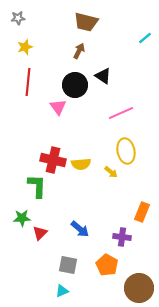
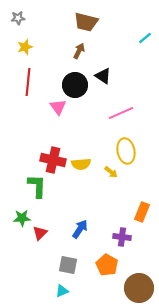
blue arrow: rotated 96 degrees counterclockwise
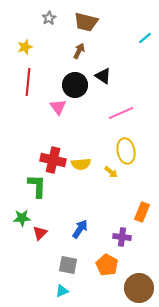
gray star: moved 31 px right; rotated 24 degrees counterclockwise
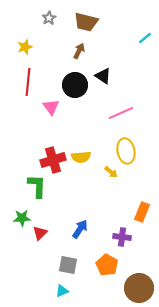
pink triangle: moved 7 px left
red cross: rotated 30 degrees counterclockwise
yellow semicircle: moved 7 px up
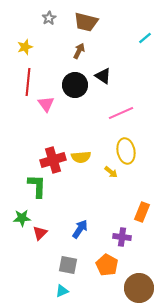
pink triangle: moved 5 px left, 3 px up
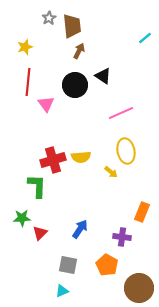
brown trapezoid: moved 14 px left, 4 px down; rotated 110 degrees counterclockwise
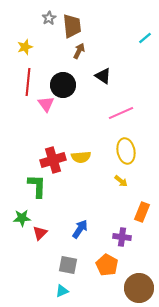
black circle: moved 12 px left
yellow arrow: moved 10 px right, 9 px down
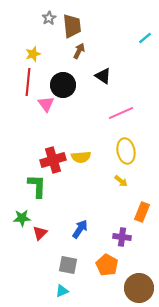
yellow star: moved 8 px right, 7 px down
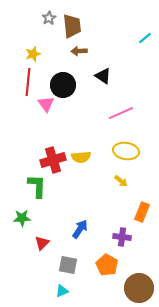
brown arrow: rotated 119 degrees counterclockwise
yellow ellipse: rotated 70 degrees counterclockwise
red triangle: moved 2 px right, 10 px down
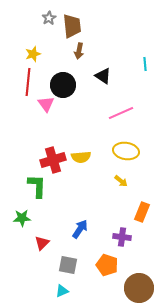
cyan line: moved 26 px down; rotated 56 degrees counterclockwise
brown arrow: rotated 77 degrees counterclockwise
orange pentagon: rotated 10 degrees counterclockwise
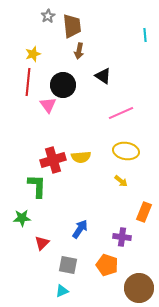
gray star: moved 1 px left, 2 px up
cyan line: moved 29 px up
pink triangle: moved 2 px right, 1 px down
orange rectangle: moved 2 px right
